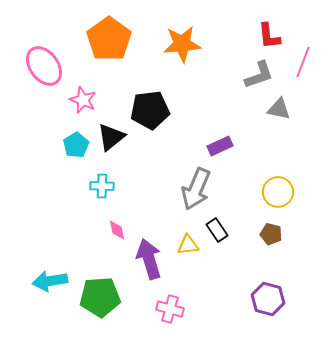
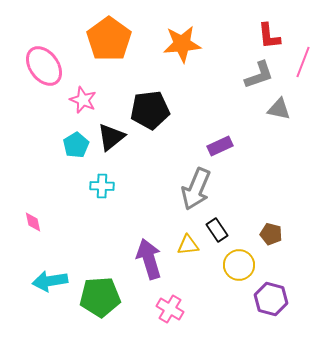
yellow circle: moved 39 px left, 73 px down
pink diamond: moved 84 px left, 8 px up
purple hexagon: moved 3 px right
pink cross: rotated 16 degrees clockwise
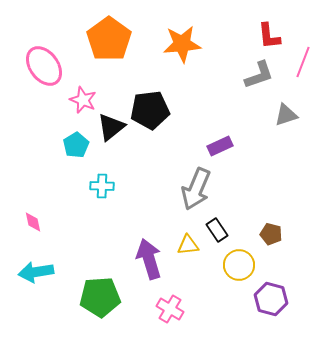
gray triangle: moved 7 px right, 6 px down; rotated 30 degrees counterclockwise
black triangle: moved 10 px up
cyan arrow: moved 14 px left, 9 px up
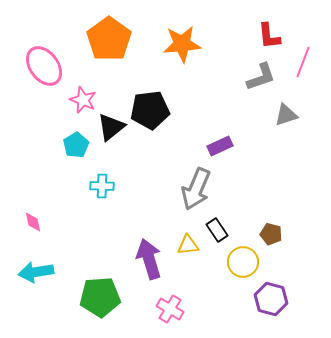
gray L-shape: moved 2 px right, 2 px down
yellow circle: moved 4 px right, 3 px up
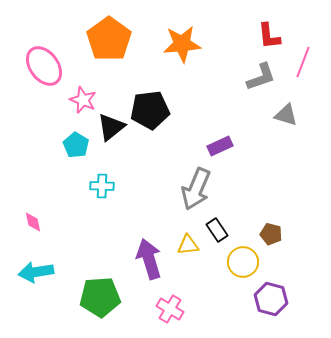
gray triangle: rotated 35 degrees clockwise
cyan pentagon: rotated 10 degrees counterclockwise
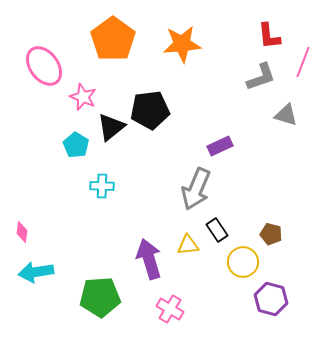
orange pentagon: moved 4 px right
pink star: moved 3 px up
pink diamond: moved 11 px left, 10 px down; rotated 20 degrees clockwise
